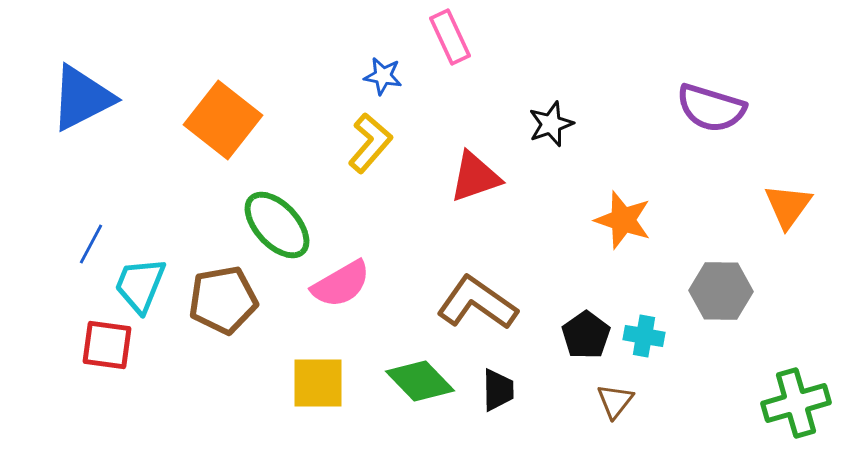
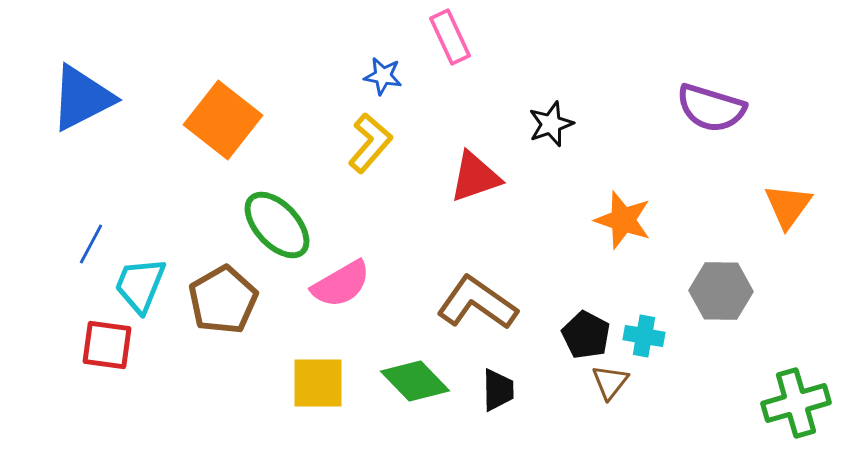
brown pentagon: rotated 20 degrees counterclockwise
black pentagon: rotated 9 degrees counterclockwise
green diamond: moved 5 px left
brown triangle: moved 5 px left, 19 px up
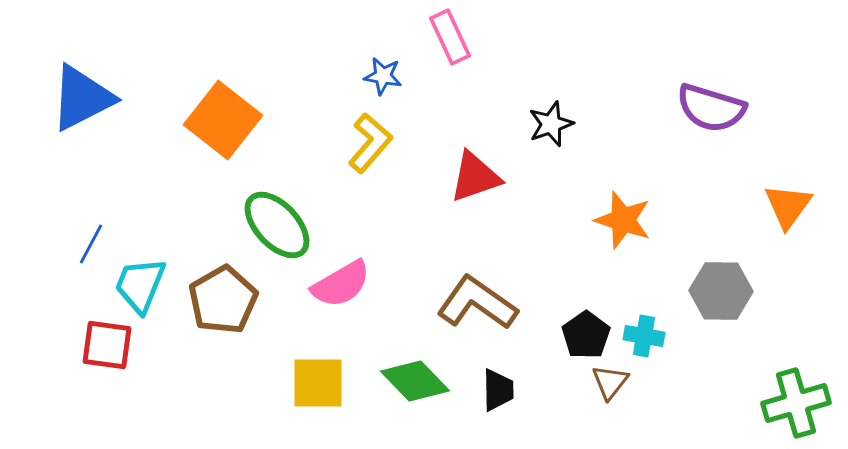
black pentagon: rotated 9 degrees clockwise
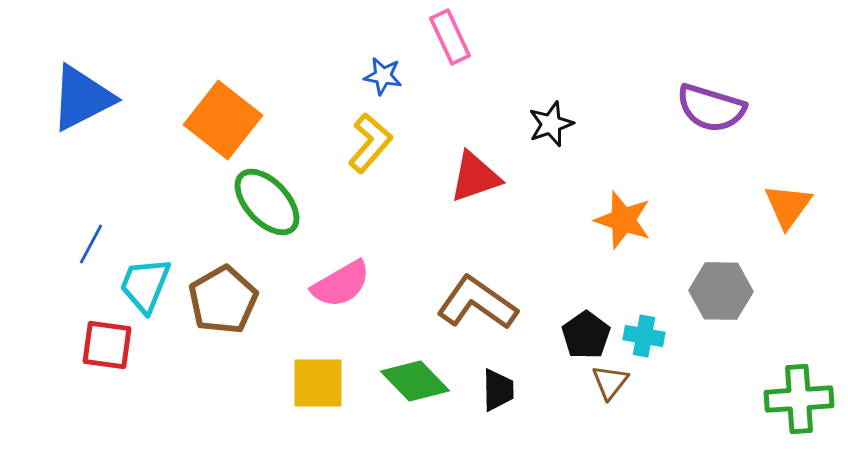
green ellipse: moved 10 px left, 23 px up
cyan trapezoid: moved 5 px right
green cross: moved 3 px right, 4 px up; rotated 12 degrees clockwise
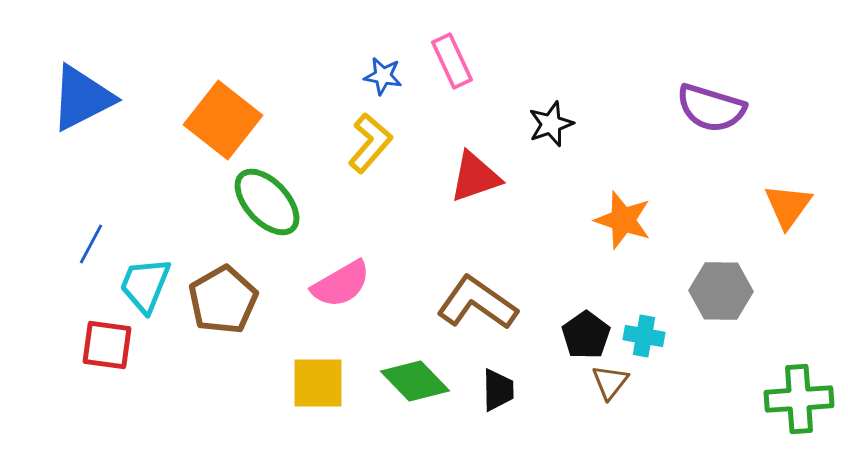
pink rectangle: moved 2 px right, 24 px down
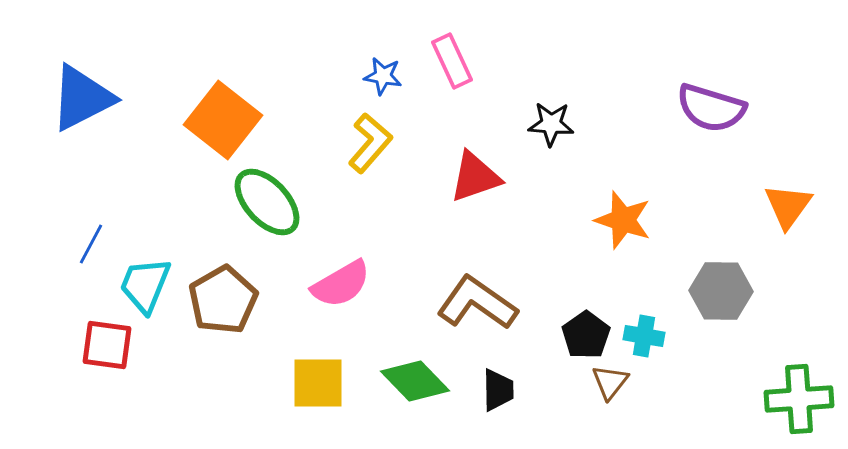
black star: rotated 24 degrees clockwise
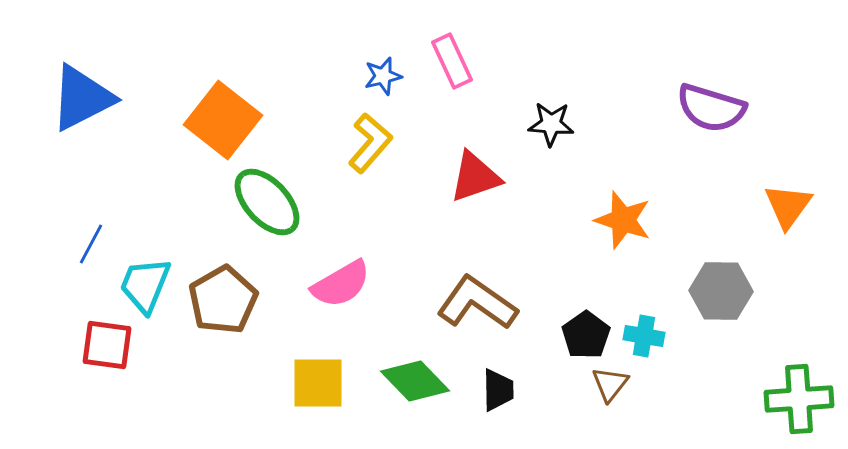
blue star: rotated 24 degrees counterclockwise
brown triangle: moved 2 px down
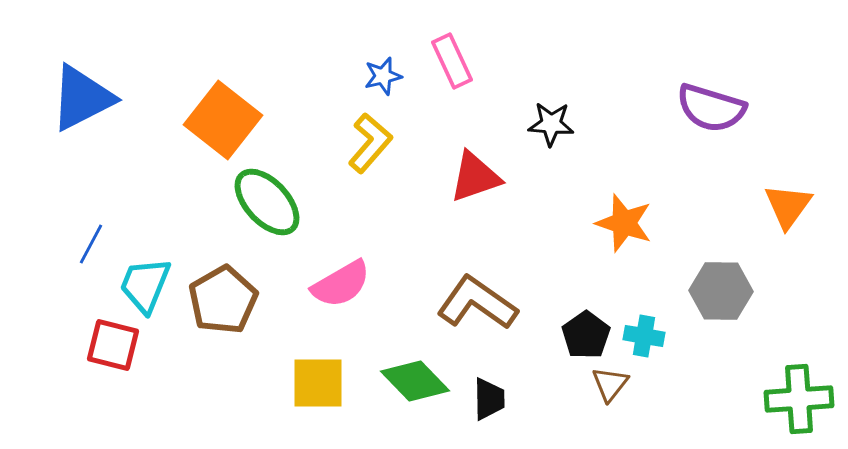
orange star: moved 1 px right, 3 px down
red square: moved 6 px right; rotated 6 degrees clockwise
black trapezoid: moved 9 px left, 9 px down
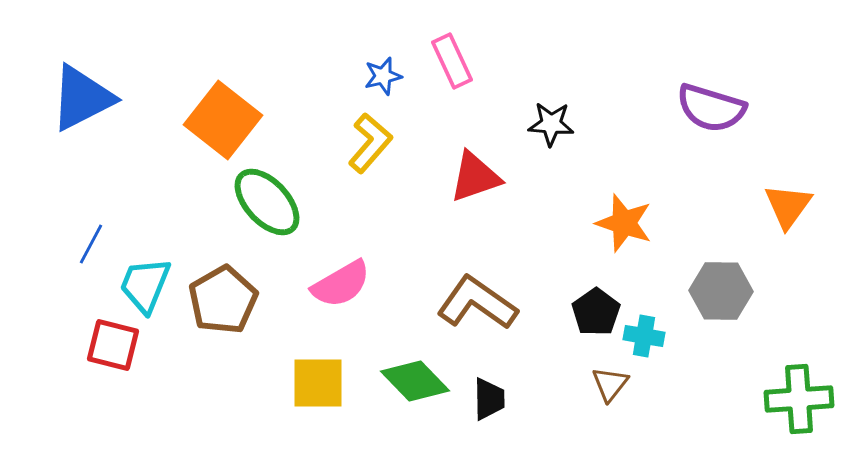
black pentagon: moved 10 px right, 23 px up
